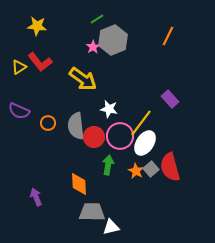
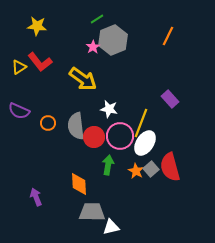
yellow line: rotated 16 degrees counterclockwise
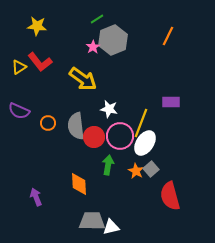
purple rectangle: moved 1 px right, 3 px down; rotated 48 degrees counterclockwise
red semicircle: moved 29 px down
gray trapezoid: moved 9 px down
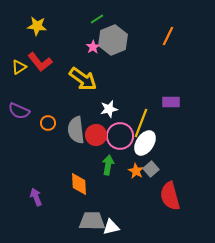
white star: rotated 24 degrees counterclockwise
gray semicircle: moved 4 px down
red circle: moved 2 px right, 2 px up
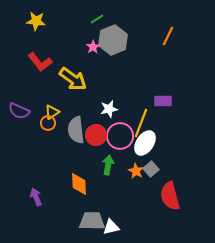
yellow star: moved 1 px left, 5 px up
yellow triangle: moved 33 px right, 45 px down
yellow arrow: moved 10 px left
purple rectangle: moved 8 px left, 1 px up
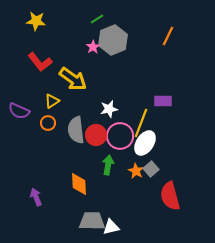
yellow triangle: moved 11 px up
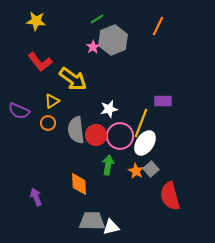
orange line: moved 10 px left, 10 px up
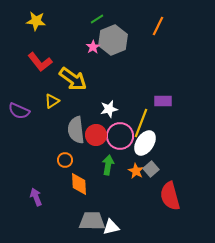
orange circle: moved 17 px right, 37 px down
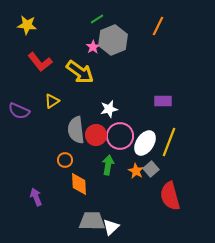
yellow star: moved 9 px left, 4 px down
yellow arrow: moved 7 px right, 7 px up
yellow line: moved 28 px right, 19 px down
white triangle: rotated 30 degrees counterclockwise
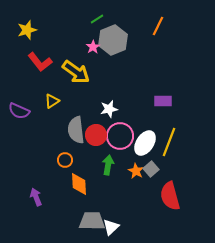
yellow star: moved 5 px down; rotated 24 degrees counterclockwise
yellow arrow: moved 4 px left
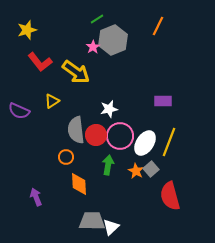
orange circle: moved 1 px right, 3 px up
